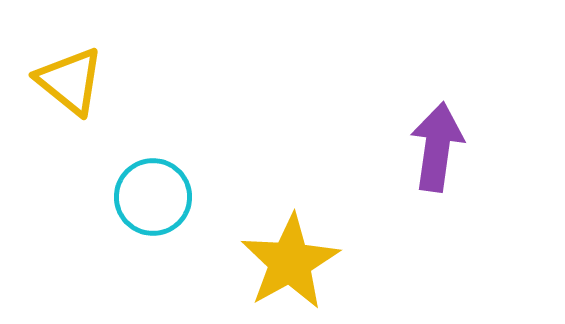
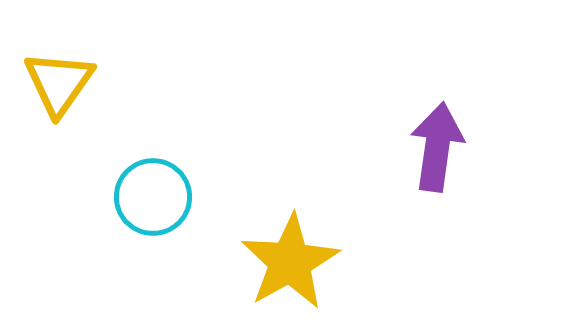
yellow triangle: moved 11 px left, 2 px down; rotated 26 degrees clockwise
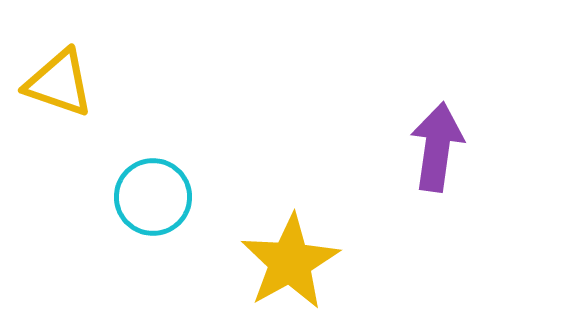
yellow triangle: rotated 46 degrees counterclockwise
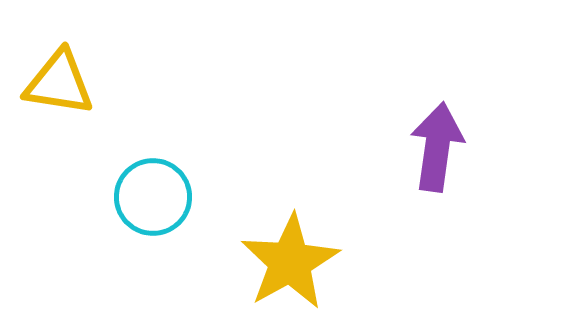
yellow triangle: rotated 10 degrees counterclockwise
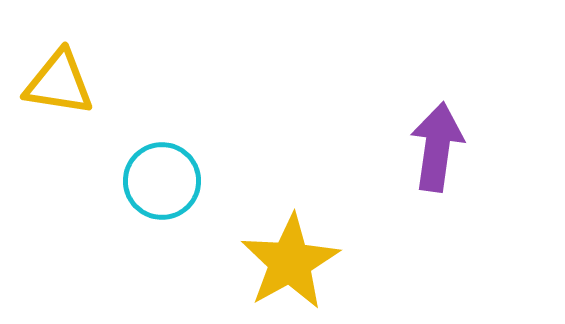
cyan circle: moved 9 px right, 16 px up
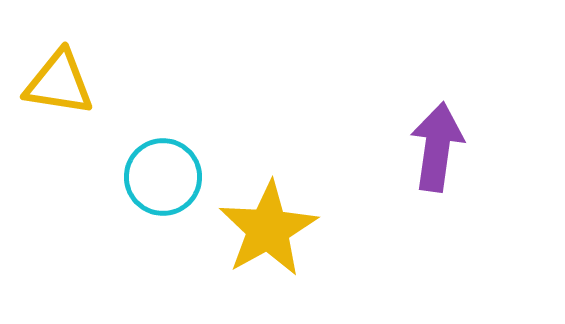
cyan circle: moved 1 px right, 4 px up
yellow star: moved 22 px left, 33 px up
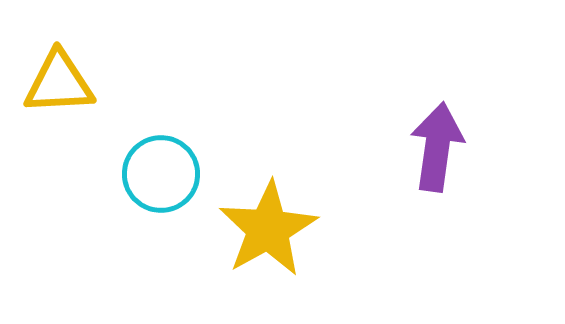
yellow triangle: rotated 12 degrees counterclockwise
cyan circle: moved 2 px left, 3 px up
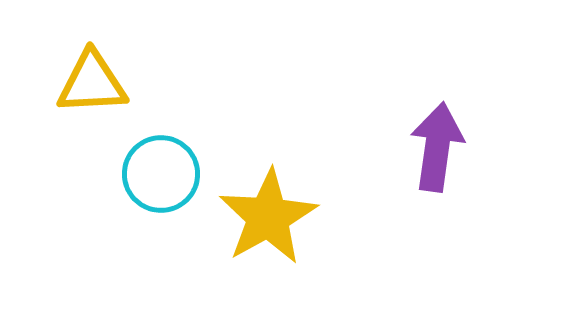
yellow triangle: moved 33 px right
yellow star: moved 12 px up
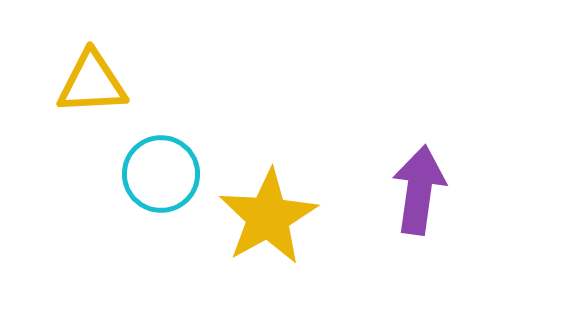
purple arrow: moved 18 px left, 43 px down
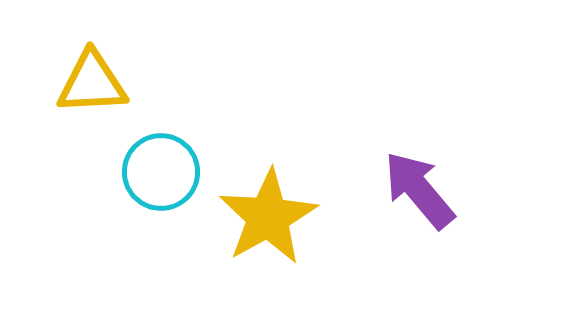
cyan circle: moved 2 px up
purple arrow: rotated 48 degrees counterclockwise
